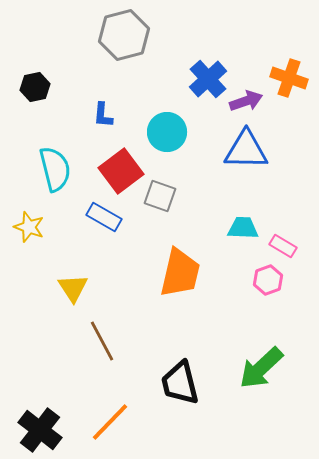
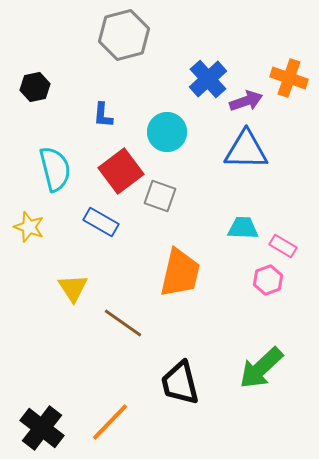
blue rectangle: moved 3 px left, 5 px down
brown line: moved 21 px right, 18 px up; rotated 27 degrees counterclockwise
black cross: moved 2 px right, 2 px up
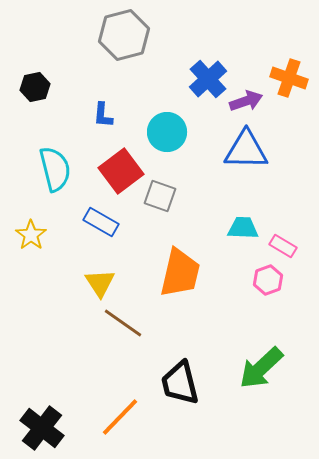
yellow star: moved 2 px right, 8 px down; rotated 16 degrees clockwise
yellow triangle: moved 27 px right, 5 px up
orange line: moved 10 px right, 5 px up
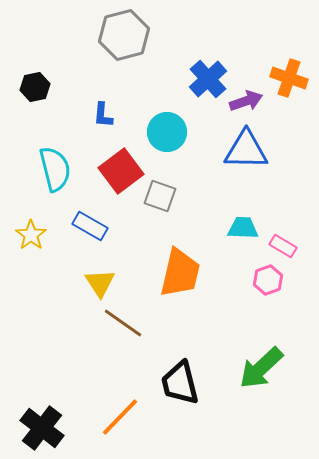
blue rectangle: moved 11 px left, 4 px down
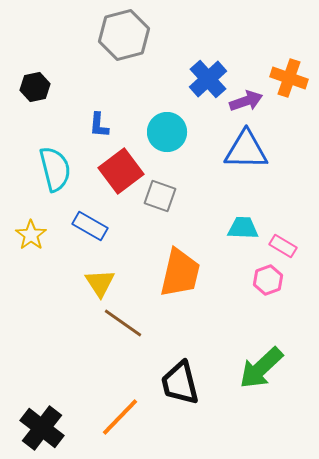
blue L-shape: moved 4 px left, 10 px down
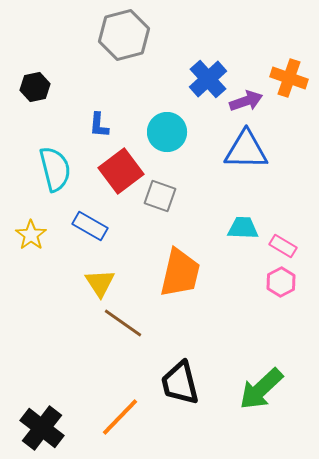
pink hexagon: moved 13 px right, 2 px down; rotated 8 degrees counterclockwise
green arrow: moved 21 px down
